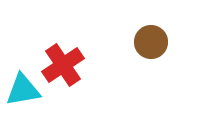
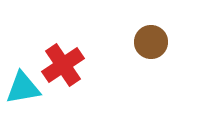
cyan triangle: moved 2 px up
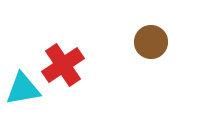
cyan triangle: moved 1 px down
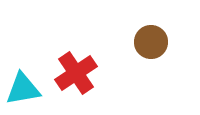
red cross: moved 13 px right, 8 px down
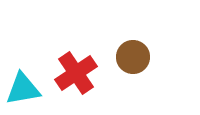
brown circle: moved 18 px left, 15 px down
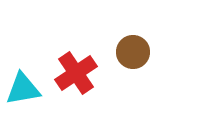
brown circle: moved 5 px up
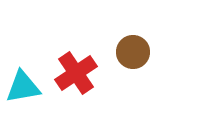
cyan triangle: moved 2 px up
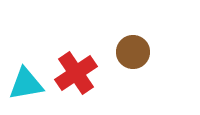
cyan triangle: moved 3 px right, 3 px up
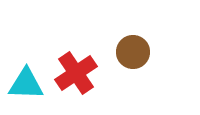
cyan triangle: rotated 12 degrees clockwise
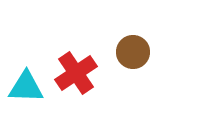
cyan triangle: moved 3 px down
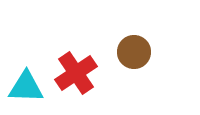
brown circle: moved 1 px right
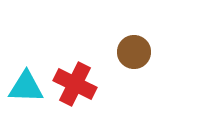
red cross: moved 1 px left, 11 px down; rotated 30 degrees counterclockwise
